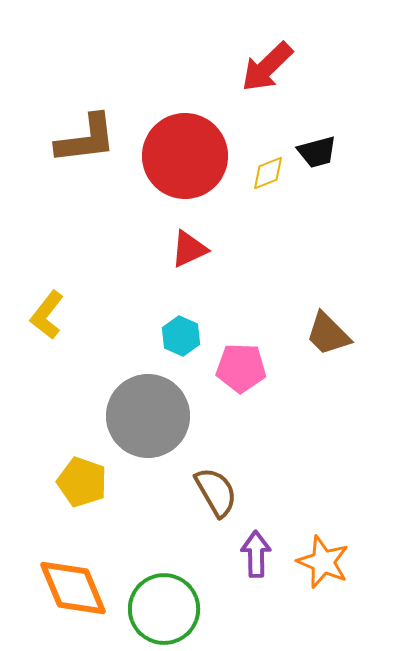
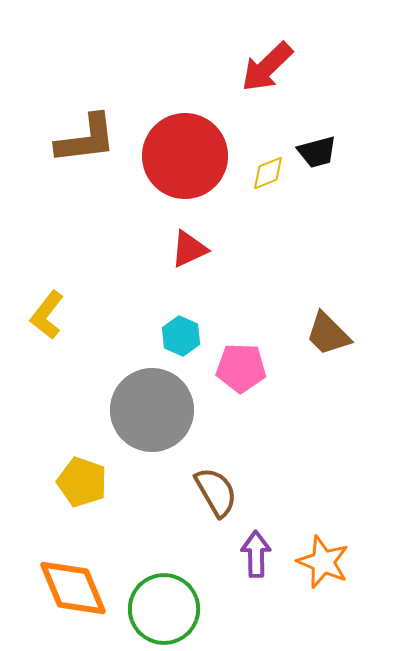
gray circle: moved 4 px right, 6 px up
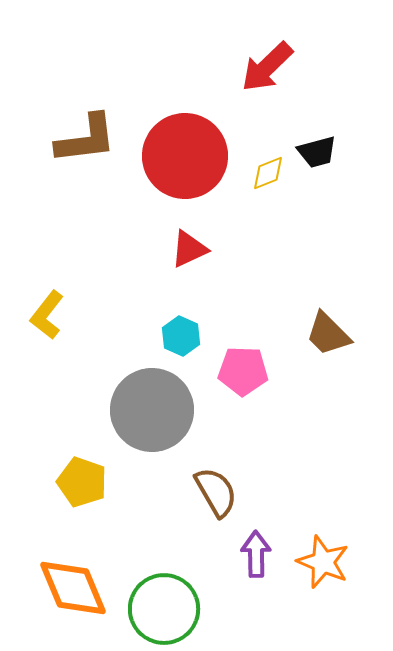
pink pentagon: moved 2 px right, 3 px down
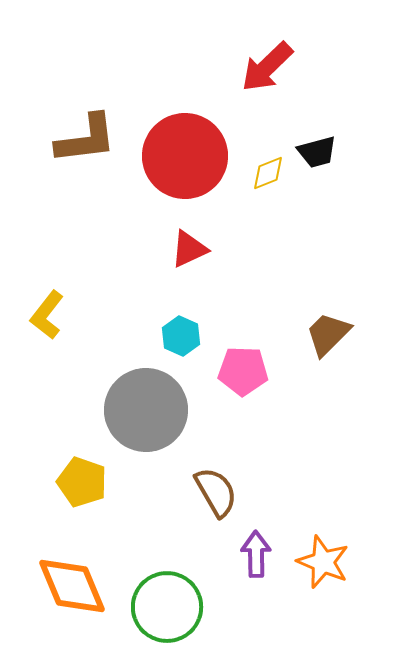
brown trapezoid: rotated 90 degrees clockwise
gray circle: moved 6 px left
orange diamond: moved 1 px left, 2 px up
green circle: moved 3 px right, 2 px up
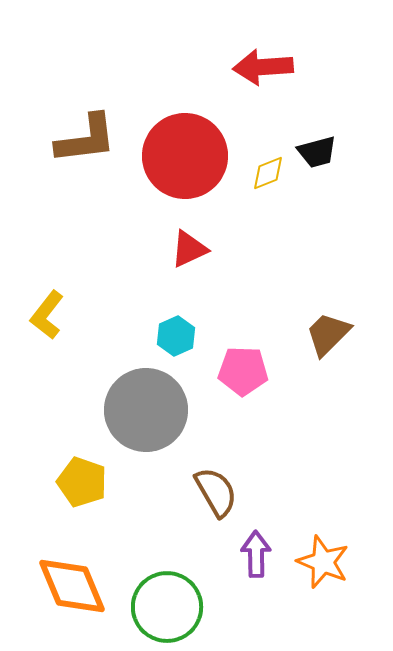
red arrow: moved 4 px left; rotated 40 degrees clockwise
cyan hexagon: moved 5 px left; rotated 12 degrees clockwise
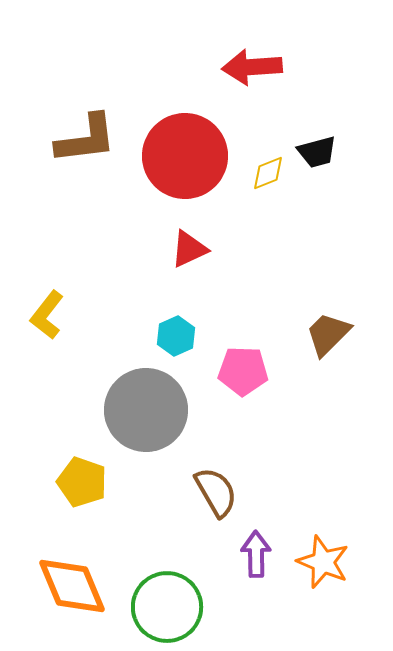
red arrow: moved 11 px left
